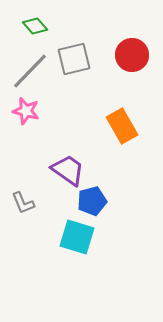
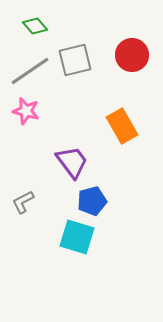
gray square: moved 1 px right, 1 px down
gray line: rotated 12 degrees clockwise
purple trapezoid: moved 4 px right, 8 px up; rotated 18 degrees clockwise
gray L-shape: moved 1 px up; rotated 85 degrees clockwise
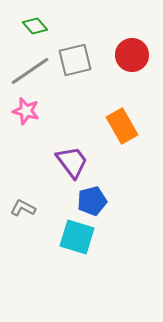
gray L-shape: moved 6 px down; rotated 55 degrees clockwise
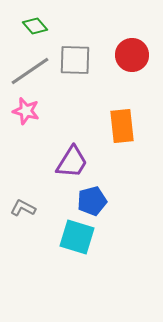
gray square: rotated 16 degrees clockwise
orange rectangle: rotated 24 degrees clockwise
purple trapezoid: rotated 69 degrees clockwise
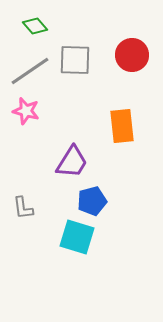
gray L-shape: rotated 125 degrees counterclockwise
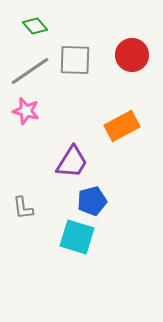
orange rectangle: rotated 68 degrees clockwise
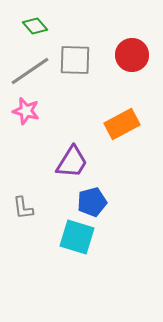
orange rectangle: moved 2 px up
blue pentagon: moved 1 px down
